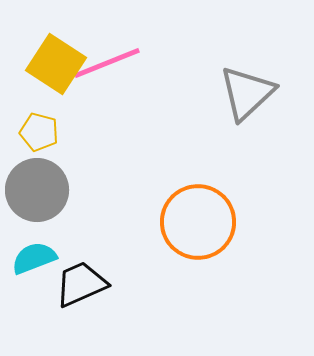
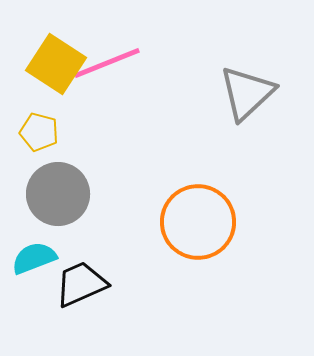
gray circle: moved 21 px right, 4 px down
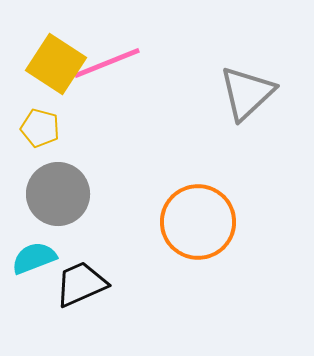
yellow pentagon: moved 1 px right, 4 px up
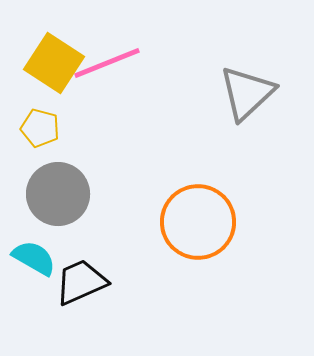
yellow square: moved 2 px left, 1 px up
cyan semicircle: rotated 51 degrees clockwise
black trapezoid: moved 2 px up
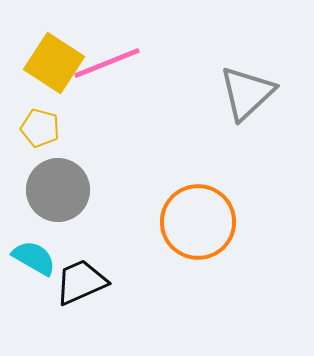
gray circle: moved 4 px up
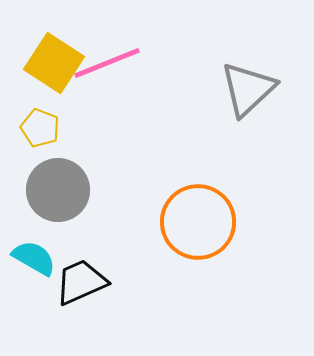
gray triangle: moved 1 px right, 4 px up
yellow pentagon: rotated 6 degrees clockwise
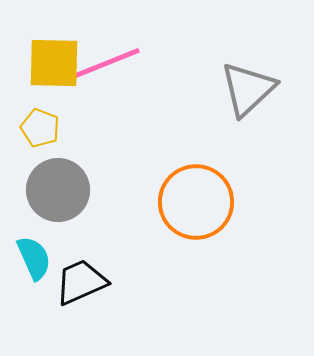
yellow square: rotated 32 degrees counterclockwise
orange circle: moved 2 px left, 20 px up
cyan semicircle: rotated 36 degrees clockwise
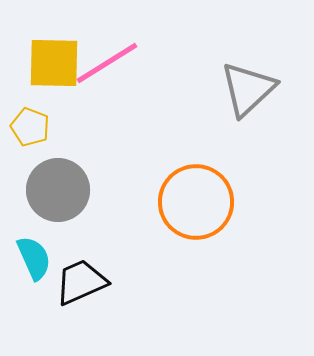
pink line: rotated 10 degrees counterclockwise
yellow pentagon: moved 10 px left, 1 px up
